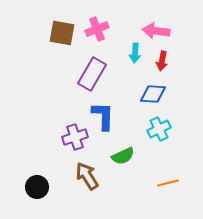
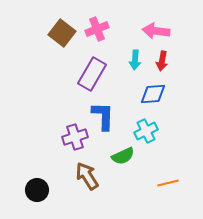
brown square: rotated 28 degrees clockwise
cyan arrow: moved 7 px down
blue diamond: rotated 8 degrees counterclockwise
cyan cross: moved 13 px left, 2 px down
black circle: moved 3 px down
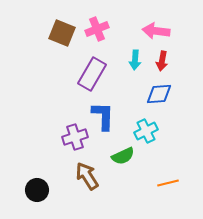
brown square: rotated 16 degrees counterclockwise
blue diamond: moved 6 px right
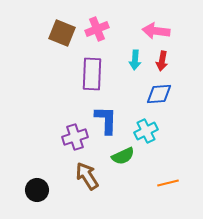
purple rectangle: rotated 28 degrees counterclockwise
blue L-shape: moved 3 px right, 4 px down
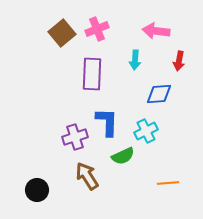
brown square: rotated 28 degrees clockwise
red arrow: moved 17 px right
blue L-shape: moved 1 px right, 2 px down
orange line: rotated 10 degrees clockwise
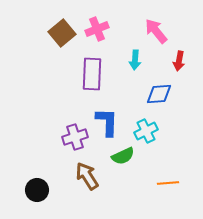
pink arrow: rotated 44 degrees clockwise
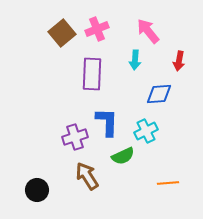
pink arrow: moved 8 px left
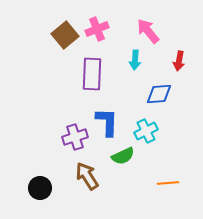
brown square: moved 3 px right, 2 px down
black circle: moved 3 px right, 2 px up
